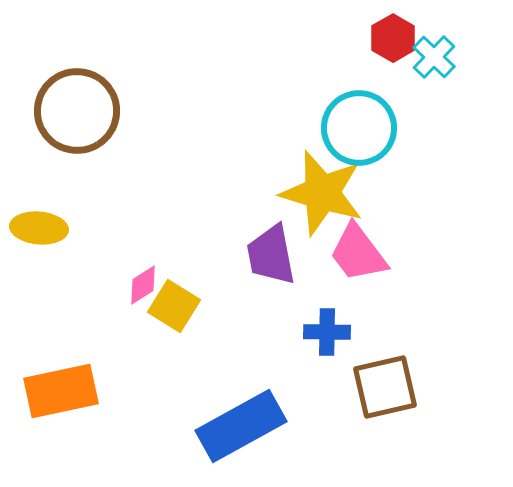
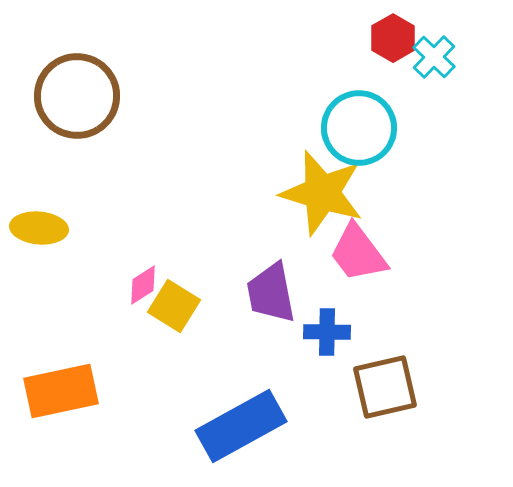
brown circle: moved 15 px up
purple trapezoid: moved 38 px down
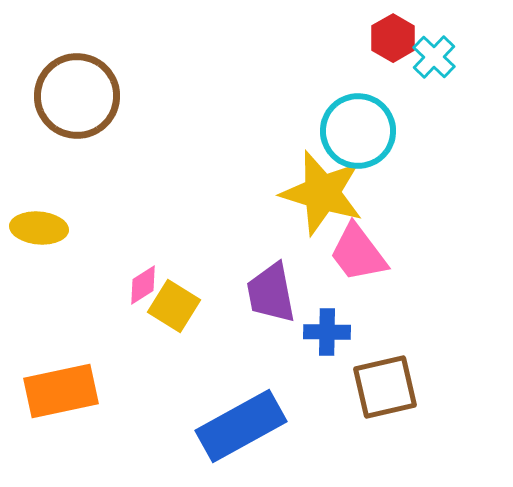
cyan circle: moved 1 px left, 3 px down
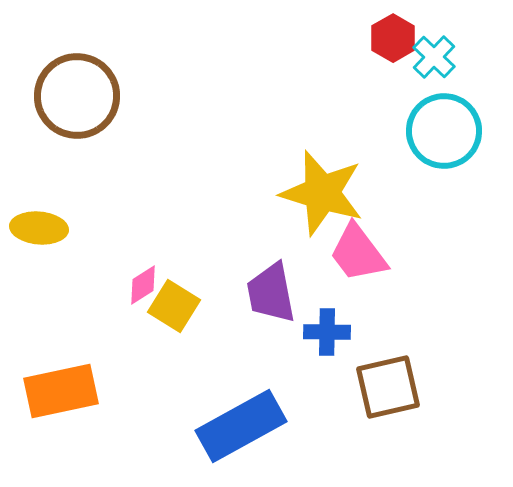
cyan circle: moved 86 px right
brown square: moved 3 px right
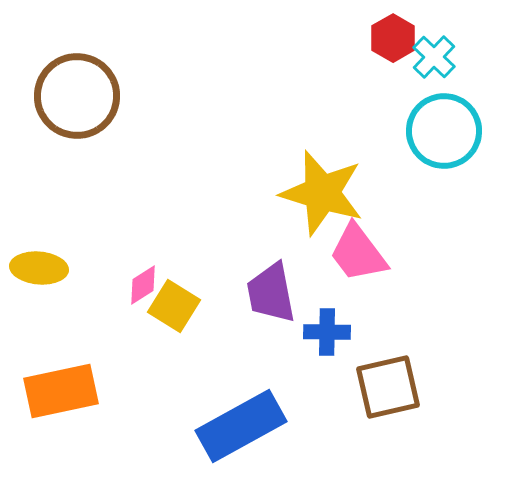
yellow ellipse: moved 40 px down
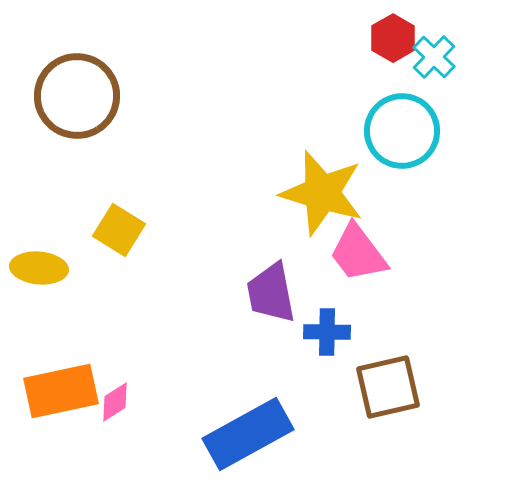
cyan circle: moved 42 px left
pink diamond: moved 28 px left, 117 px down
yellow square: moved 55 px left, 76 px up
blue rectangle: moved 7 px right, 8 px down
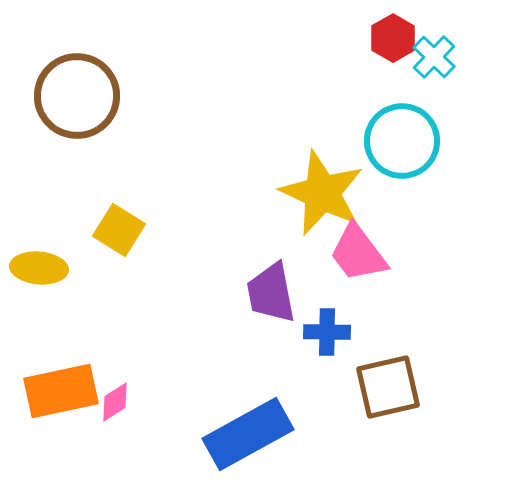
cyan circle: moved 10 px down
yellow star: rotated 8 degrees clockwise
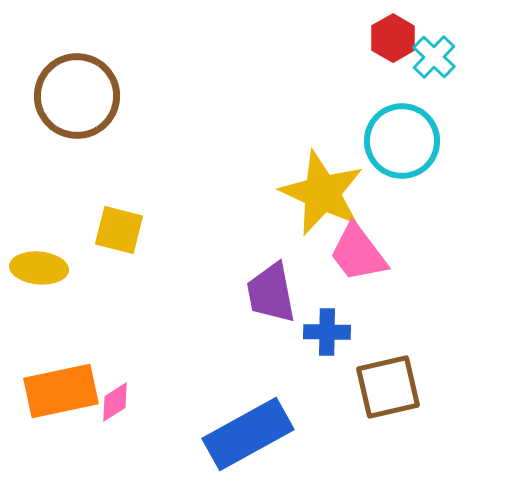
yellow square: rotated 18 degrees counterclockwise
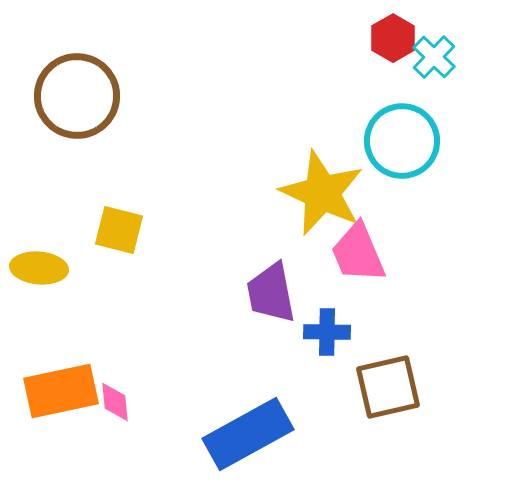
pink trapezoid: rotated 14 degrees clockwise
pink diamond: rotated 63 degrees counterclockwise
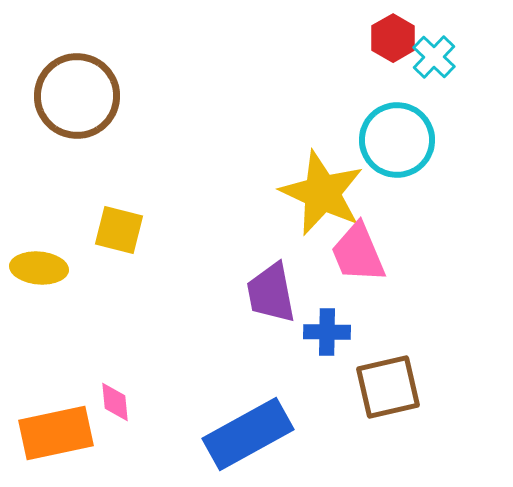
cyan circle: moved 5 px left, 1 px up
orange rectangle: moved 5 px left, 42 px down
